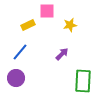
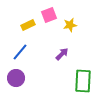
pink square: moved 2 px right, 4 px down; rotated 21 degrees counterclockwise
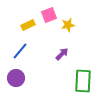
yellow star: moved 2 px left
blue line: moved 1 px up
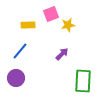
pink square: moved 2 px right, 1 px up
yellow rectangle: rotated 24 degrees clockwise
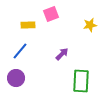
yellow star: moved 22 px right
green rectangle: moved 2 px left
